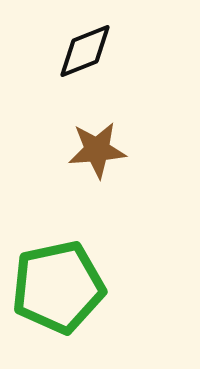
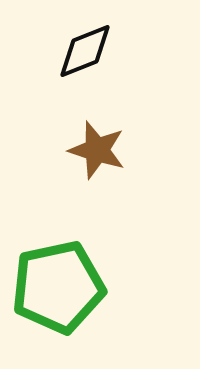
brown star: rotated 22 degrees clockwise
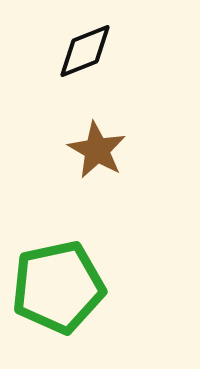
brown star: rotated 12 degrees clockwise
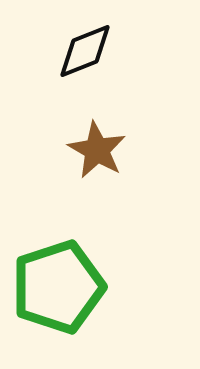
green pentagon: rotated 6 degrees counterclockwise
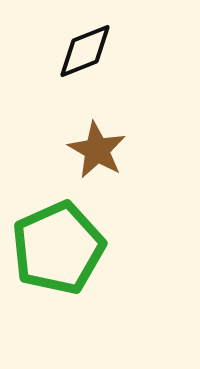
green pentagon: moved 39 px up; rotated 6 degrees counterclockwise
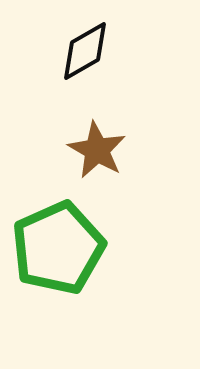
black diamond: rotated 8 degrees counterclockwise
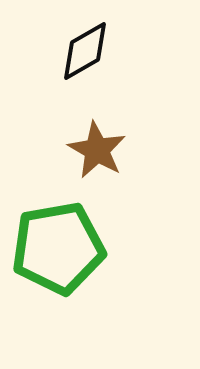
green pentagon: rotated 14 degrees clockwise
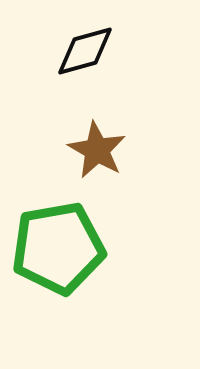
black diamond: rotated 14 degrees clockwise
